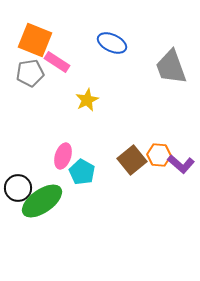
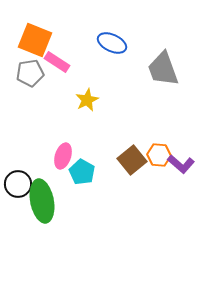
gray trapezoid: moved 8 px left, 2 px down
black circle: moved 4 px up
green ellipse: rotated 66 degrees counterclockwise
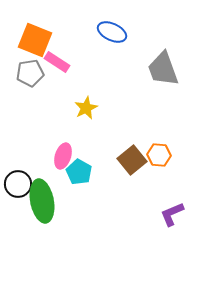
blue ellipse: moved 11 px up
yellow star: moved 1 px left, 8 px down
purple L-shape: moved 9 px left, 50 px down; rotated 116 degrees clockwise
cyan pentagon: moved 3 px left
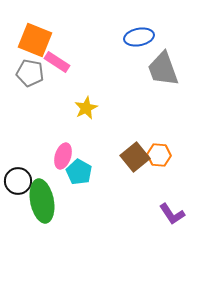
blue ellipse: moved 27 px right, 5 px down; rotated 36 degrees counterclockwise
gray pentagon: rotated 20 degrees clockwise
brown square: moved 3 px right, 3 px up
black circle: moved 3 px up
purple L-shape: rotated 100 degrees counterclockwise
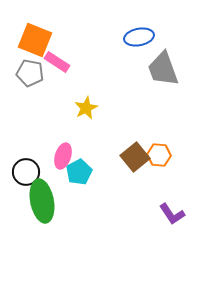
cyan pentagon: rotated 15 degrees clockwise
black circle: moved 8 px right, 9 px up
